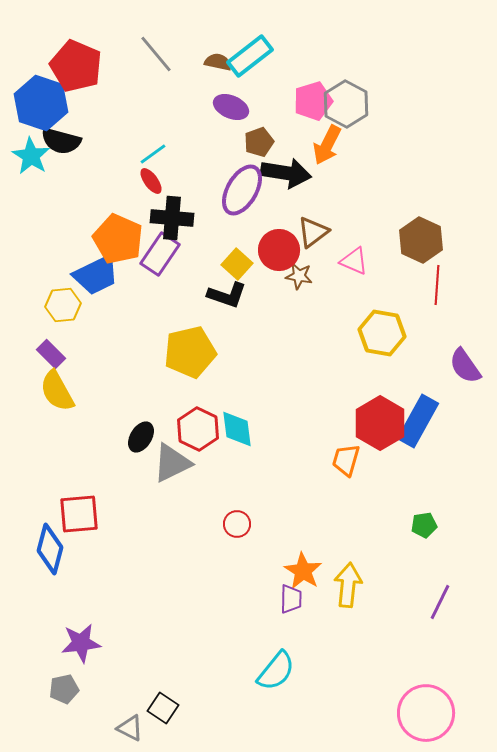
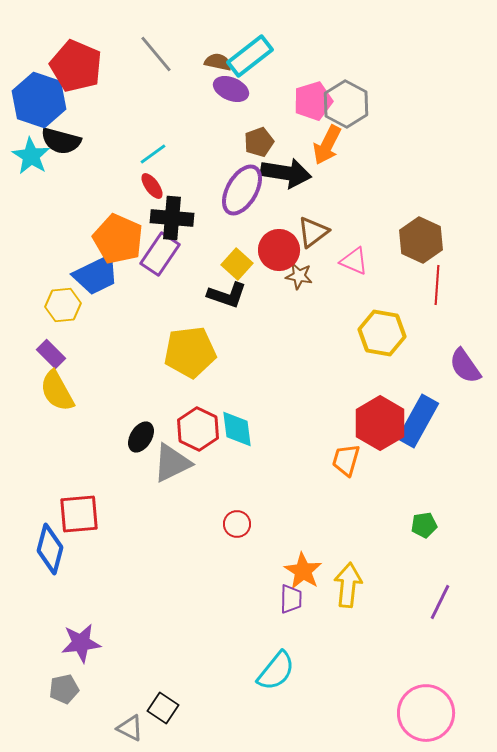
blue hexagon at (41, 103): moved 2 px left, 3 px up
purple ellipse at (231, 107): moved 18 px up
red ellipse at (151, 181): moved 1 px right, 5 px down
yellow pentagon at (190, 352): rotated 6 degrees clockwise
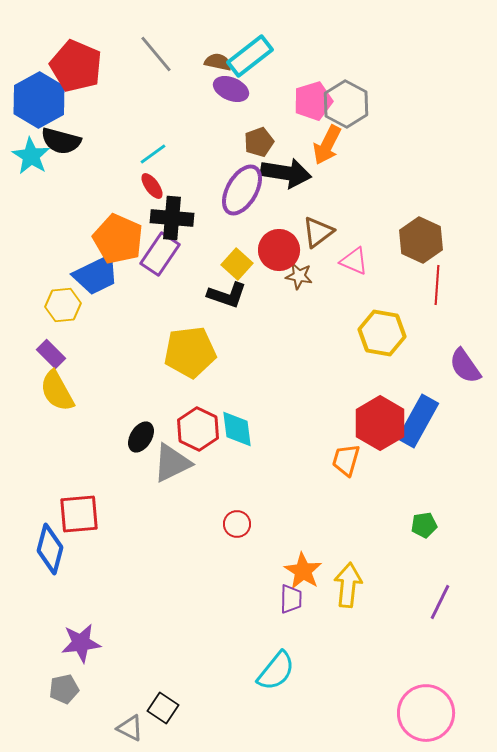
blue hexagon at (39, 100): rotated 12 degrees clockwise
brown triangle at (313, 232): moved 5 px right
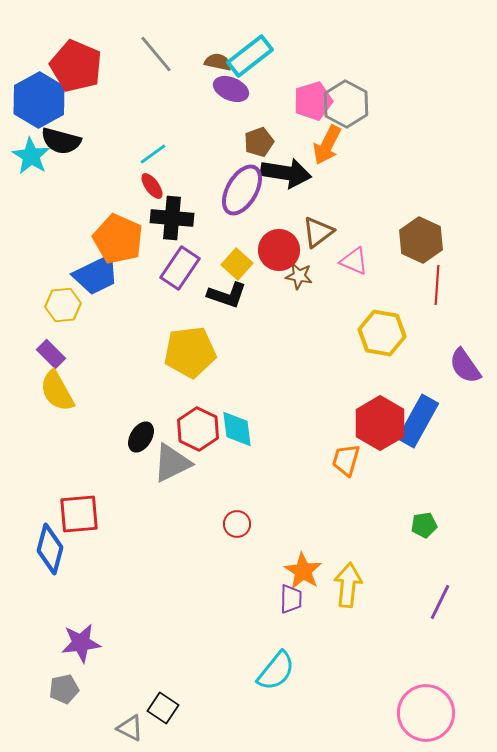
purple rectangle at (160, 254): moved 20 px right, 14 px down
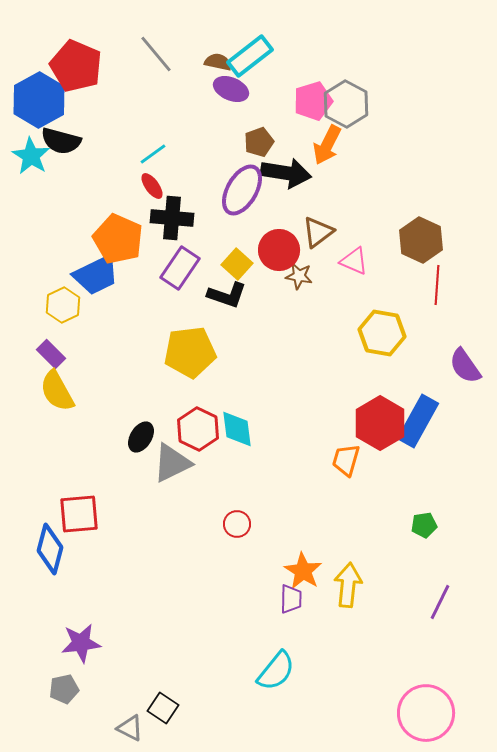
yellow hexagon at (63, 305): rotated 20 degrees counterclockwise
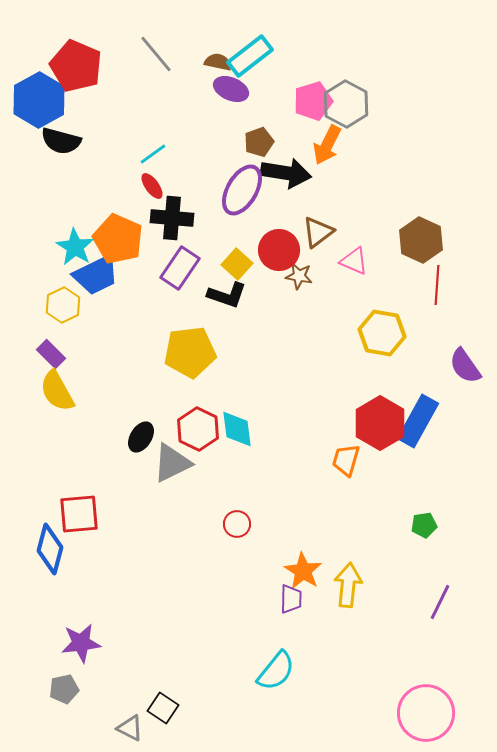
cyan star at (31, 156): moved 44 px right, 91 px down
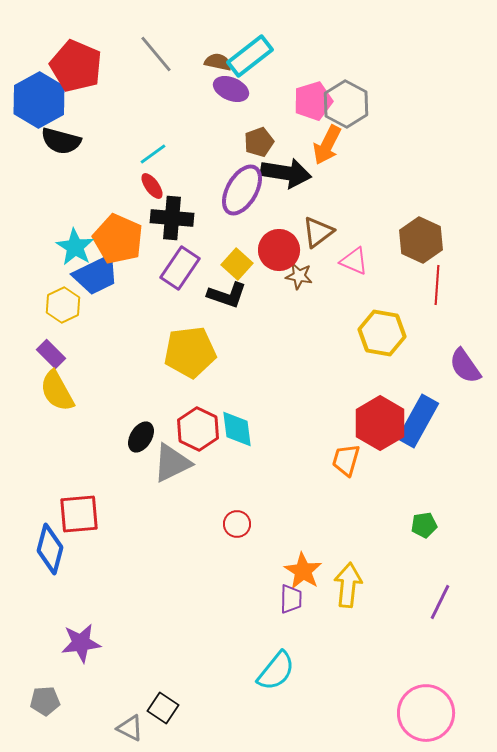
gray pentagon at (64, 689): moved 19 px left, 12 px down; rotated 8 degrees clockwise
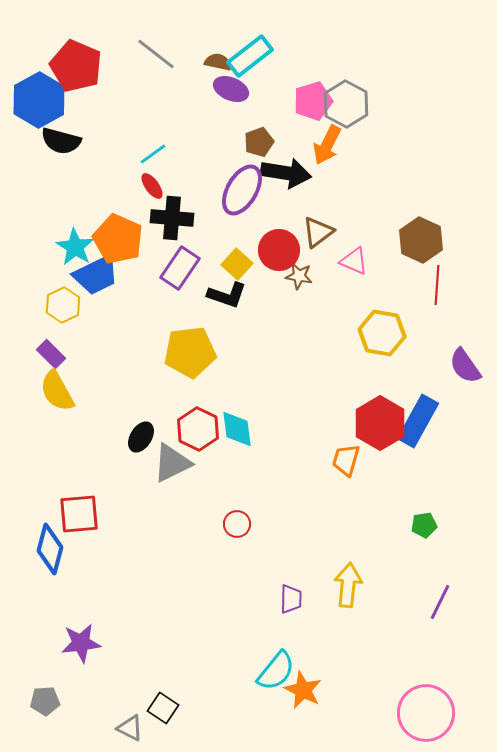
gray line at (156, 54): rotated 12 degrees counterclockwise
orange star at (303, 571): moved 119 px down; rotated 6 degrees counterclockwise
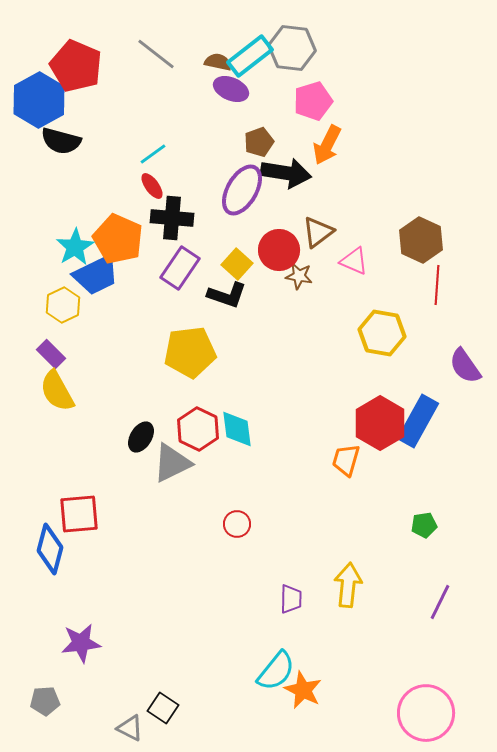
gray hexagon at (346, 104): moved 54 px left, 56 px up; rotated 21 degrees counterclockwise
cyan star at (75, 247): rotated 9 degrees clockwise
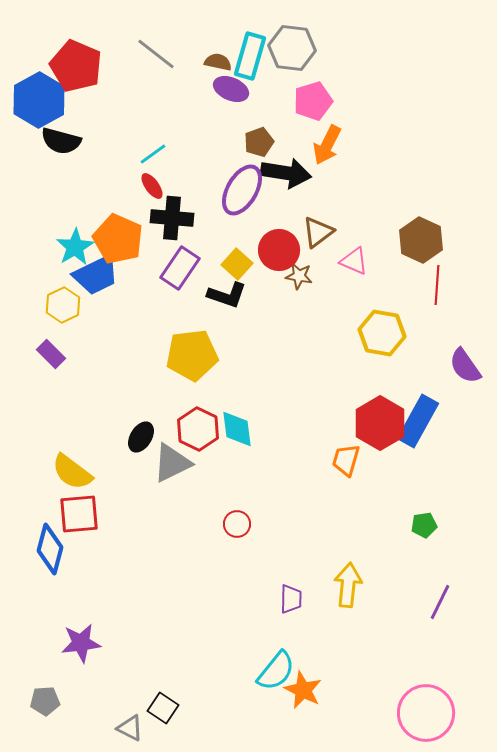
cyan rectangle at (250, 56): rotated 36 degrees counterclockwise
yellow pentagon at (190, 352): moved 2 px right, 3 px down
yellow semicircle at (57, 391): moved 15 px right, 81 px down; rotated 24 degrees counterclockwise
